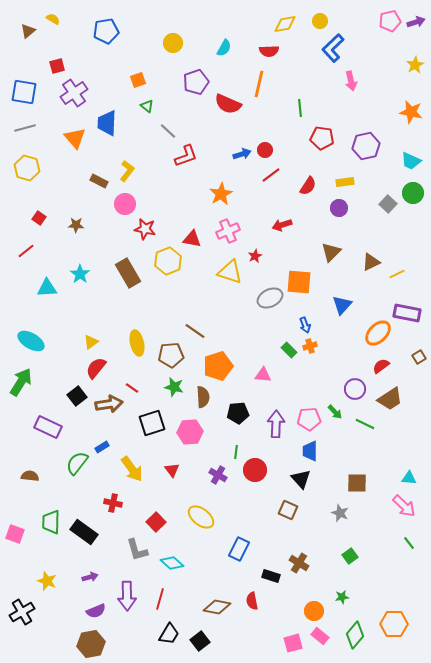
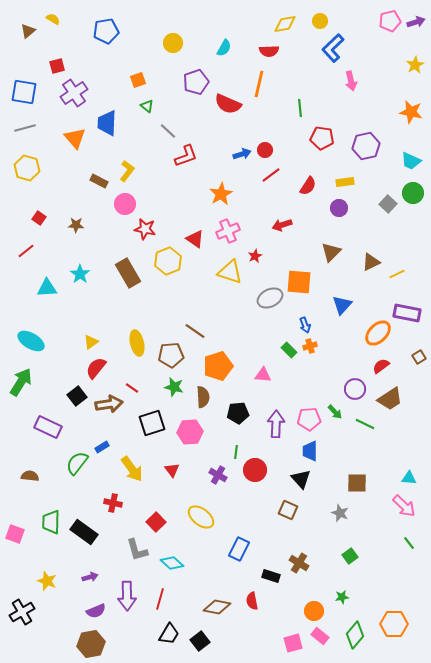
red triangle at (192, 239): moved 3 px right; rotated 24 degrees clockwise
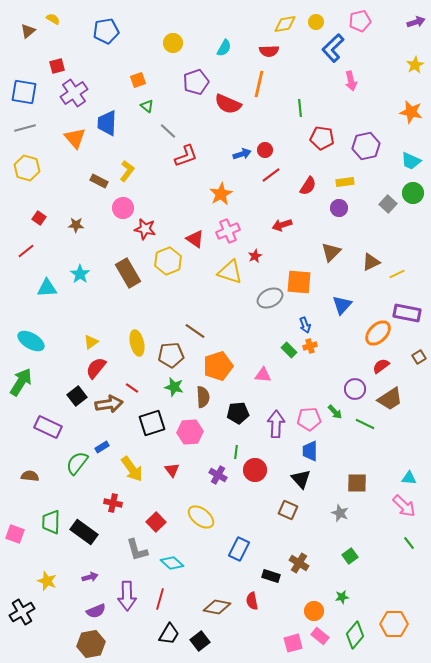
yellow circle at (320, 21): moved 4 px left, 1 px down
pink pentagon at (390, 21): moved 30 px left
pink circle at (125, 204): moved 2 px left, 4 px down
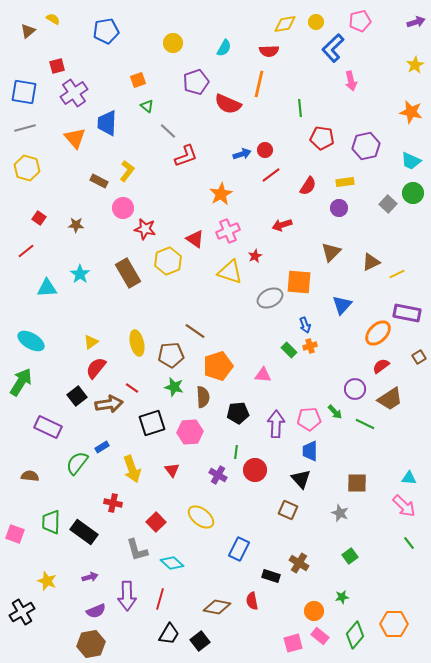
yellow arrow at (132, 469): rotated 16 degrees clockwise
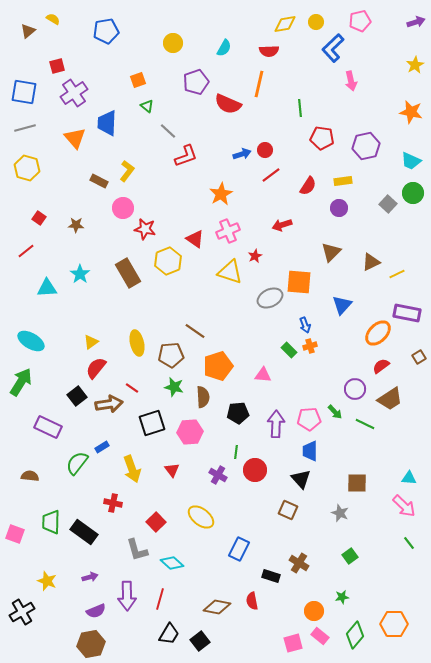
yellow rectangle at (345, 182): moved 2 px left, 1 px up
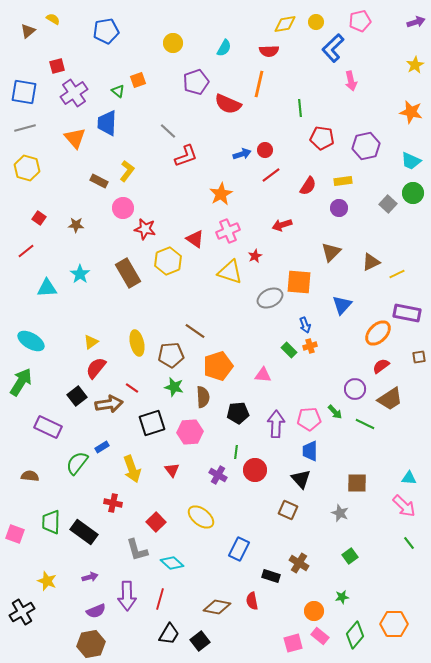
green triangle at (147, 106): moved 29 px left, 15 px up
brown square at (419, 357): rotated 24 degrees clockwise
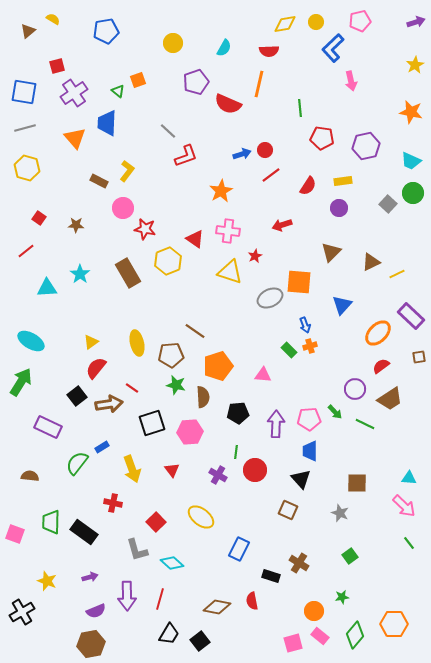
orange star at (221, 194): moved 3 px up
pink cross at (228, 231): rotated 30 degrees clockwise
purple rectangle at (407, 313): moved 4 px right, 3 px down; rotated 32 degrees clockwise
green star at (174, 387): moved 2 px right, 2 px up
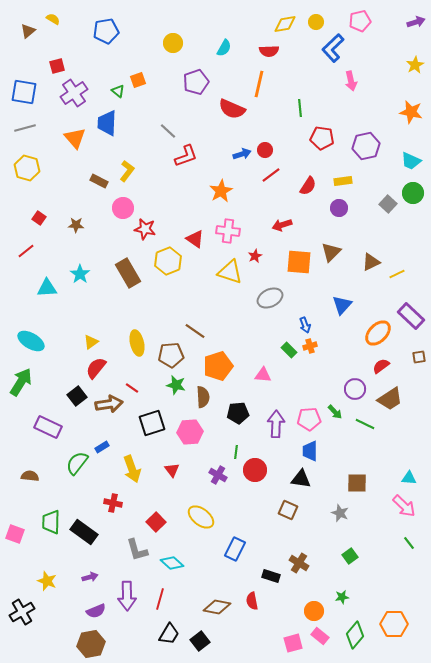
red semicircle at (228, 104): moved 4 px right, 5 px down
orange square at (299, 282): moved 20 px up
black triangle at (301, 479): rotated 40 degrees counterclockwise
blue rectangle at (239, 549): moved 4 px left
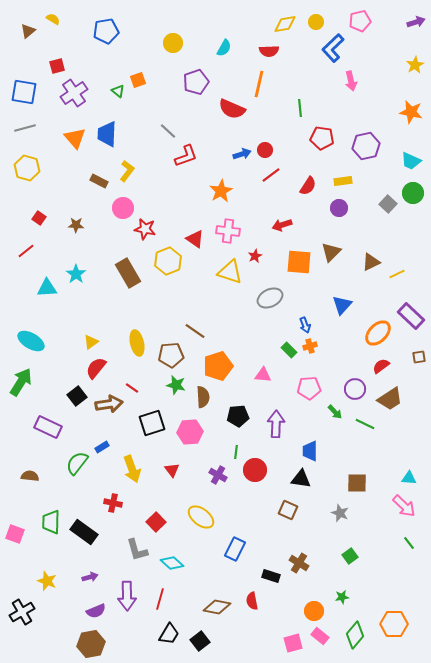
blue trapezoid at (107, 123): moved 11 px down
cyan star at (80, 274): moved 4 px left
black pentagon at (238, 413): moved 3 px down
pink pentagon at (309, 419): moved 31 px up
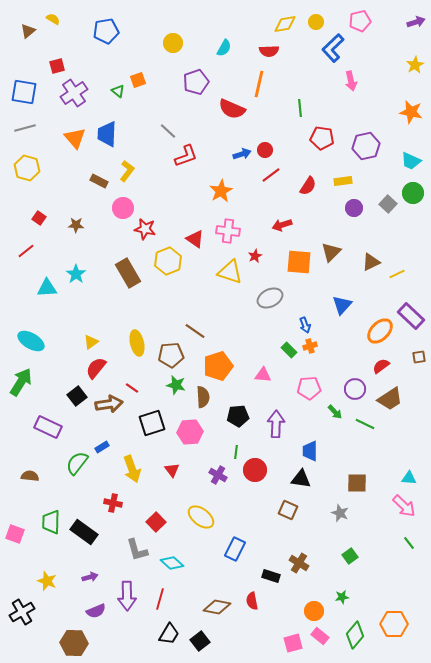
purple circle at (339, 208): moved 15 px right
orange ellipse at (378, 333): moved 2 px right, 2 px up
brown hexagon at (91, 644): moved 17 px left, 1 px up; rotated 12 degrees clockwise
